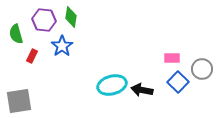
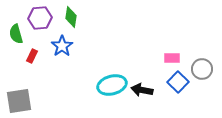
purple hexagon: moved 4 px left, 2 px up; rotated 10 degrees counterclockwise
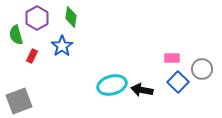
purple hexagon: moved 3 px left; rotated 25 degrees counterclockwise
green semicircle: moved 1 px down
gray square: rotated 12 degrees counterclockwise
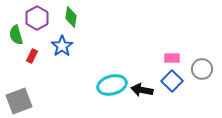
blue square: moved 6 px left, 1 px up
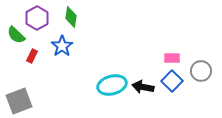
green semicircle: rotated 30 degrees counterclockwise
gray circle: moved 1 px left, 2 px down
black arrow: moved 1 px right, 3 px up
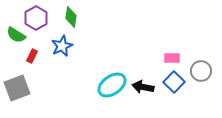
purple hexagon: moved 1 px left
green semicircle: rotated 12 degrees counterclockwise
blue star: rotated 10 degrees clockwise
blue square: moved 2 px right, 1 px down
cyan ellipse: rotated 20 degrees counterclockwise
gray square: moved 2 px left, 13 px up
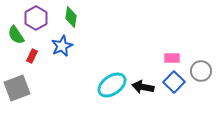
green semicircle: rotated 24 degrees clockwise
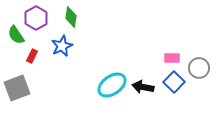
gray circle: moved 2 px left, 3 px up
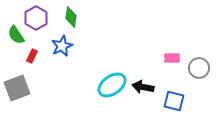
blue square: moved 19 px down; rotated 30 degrees counterclockwise
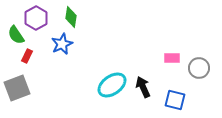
blue star: moved 2 px up
red rectangle: moved 5 px left
black arrow: rotated 55 degrees clockwise
blue square: moved 1 px right, 1 px up
